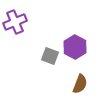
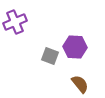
purple hexagon: rotated 25 degrees counterclockwise
brown semicircle: rotated 60 degrees counterclockwise
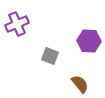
purple cross: moved 2 px right, 2 px down
purple hexagon: moved 14 px right, 6 px up
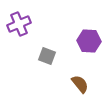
purple cross: moved 2 px right
gray square: moved 3 px left
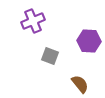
purple cross: moved 14 px right, 3 px up
gray square: moved 3 px right
